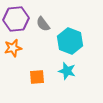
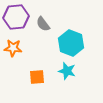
purple hexagon: moved 2 px up
cyan hexagon: moved 1 px right, 2 px down
orange star: rotated 18 degrees clockwise
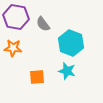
purple hexagon: rotated 15 degrees clockwise
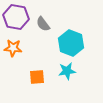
cyan star: rotated 24 degrees counterclockwise
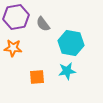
purple hexagon: rotated 20 degrees counterclockwise
cyan hexagon: rotated 10 degrees counterclockwise
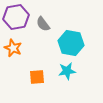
orange star: rotated 18 degrees clockwise
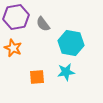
cyan star: moved 1 px left, 1 px down
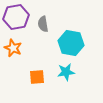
gray semicircle: rotated 28 degrees clockwise
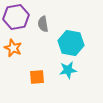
cyan star: moved 2 px right, 2 px up
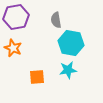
gray semicircle: moved 13 px right, 4 px up
